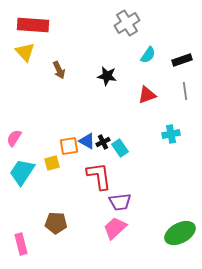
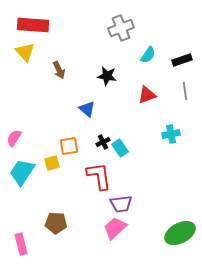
gray cross: moved 6 px left, 5 px down; rotated 10 degrees clockwise
blue triangle: moved 32 px up; rotated 12 degrees clockwise
purple trapezoid: moved 1 px right, 2 px down
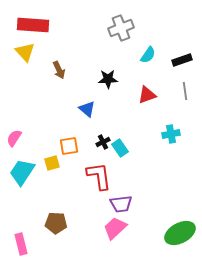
black star: moved 1 px right, 3 px down; rotated 12 degrees counterclockwise
